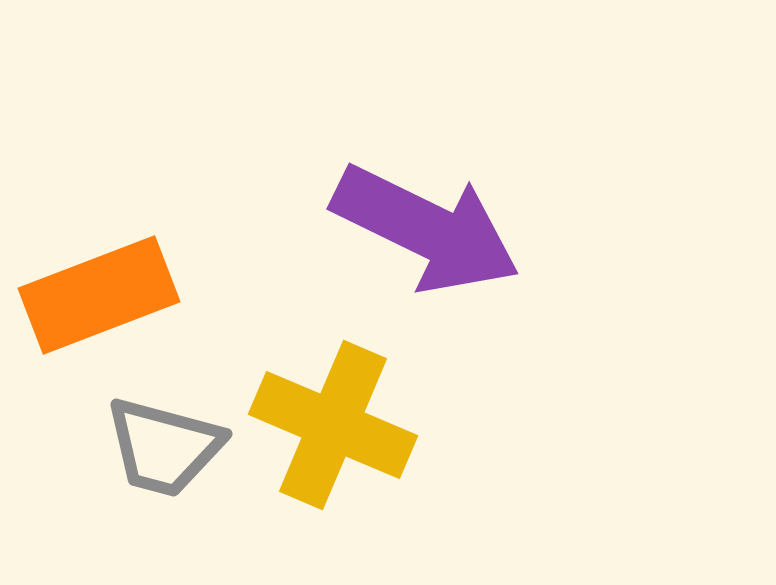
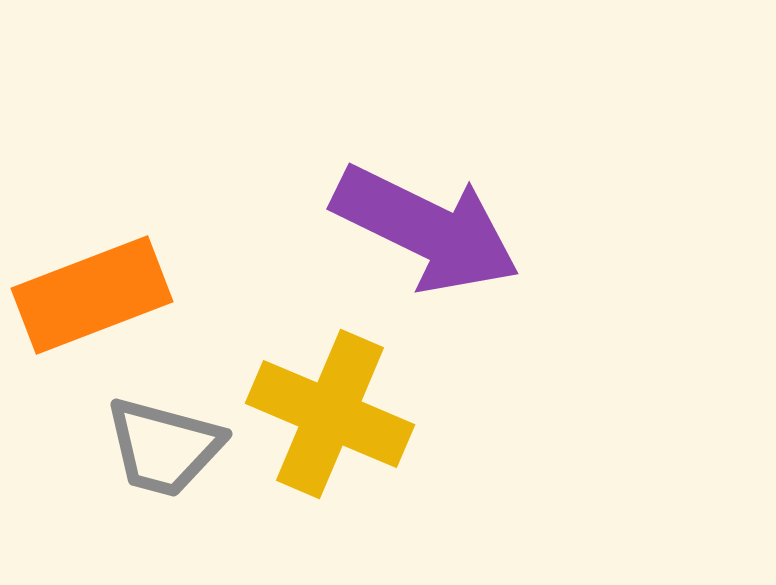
orange rectangle: moved 7 px left
yellow cross: moved 3 px left, 11 px up
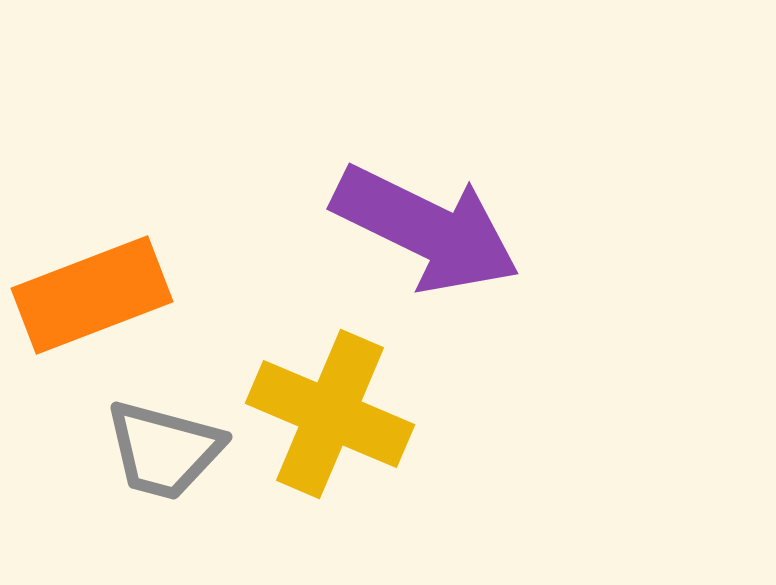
gray trapezoid: moved 3 px down
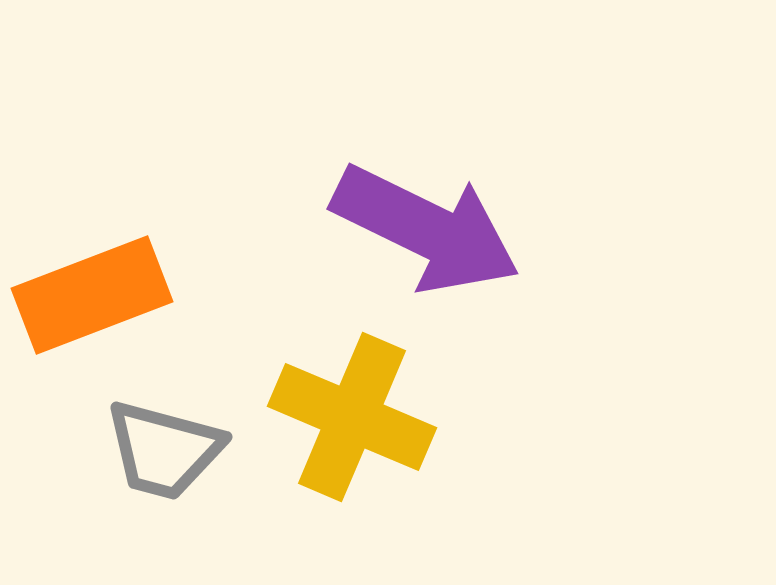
yellow cross: moved 22 px right, 3 px down
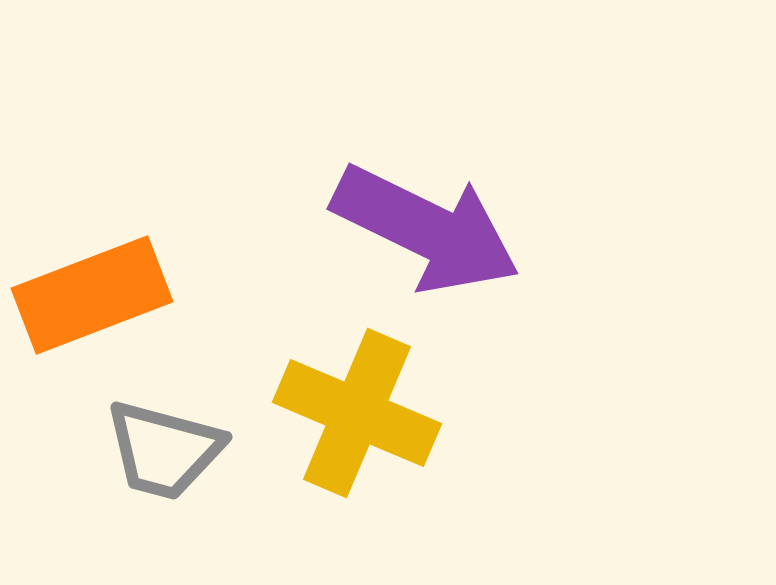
yellow cross: moved 5 px right, 4 px up
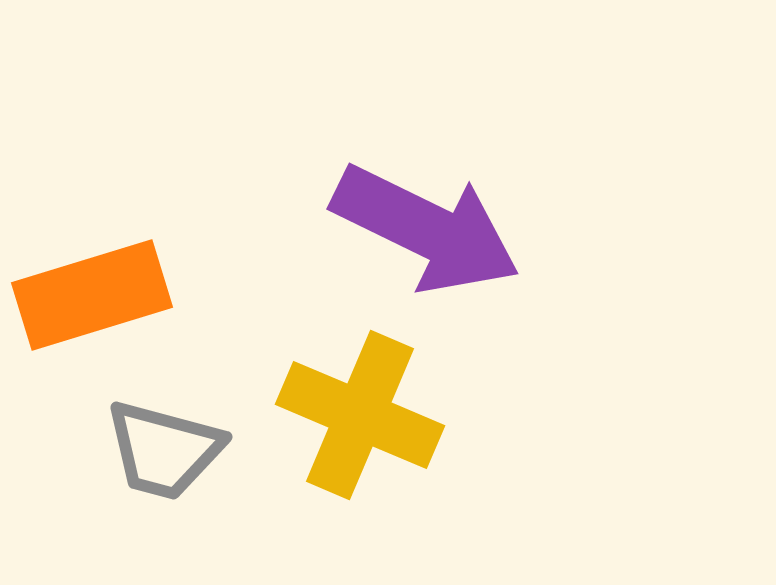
orange rectangle: rotated 4 degrees clockwise
yellow cross: moved 3 px right, 2 px down
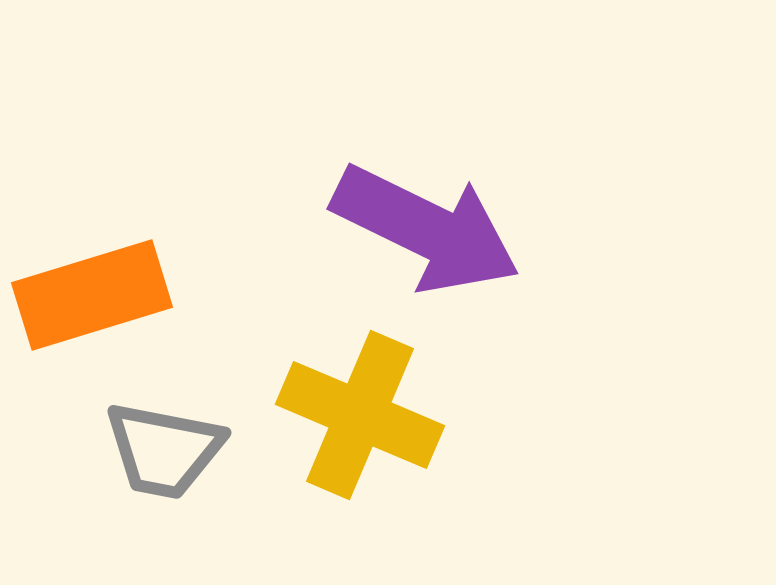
gray trapezoid: rotated 4 degrees counterclockwise
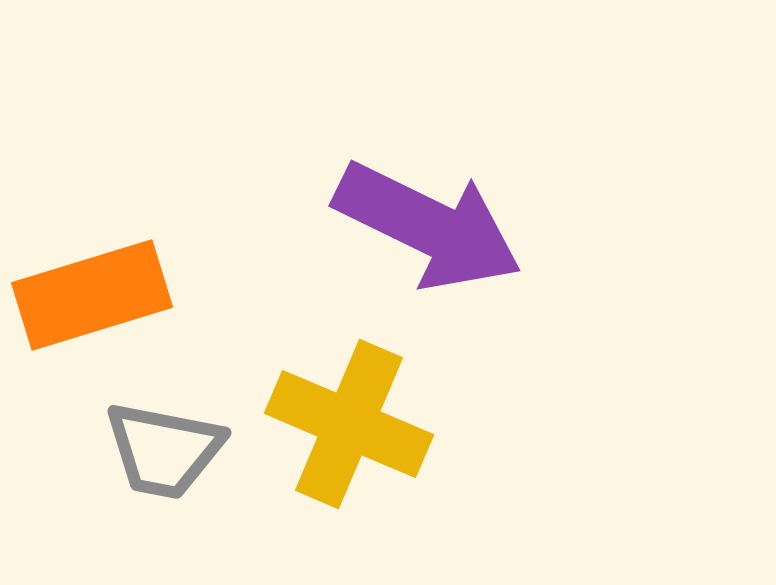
purple arrow: moved 2 px right, 3 px up
yellow cross: moved 11 px left, 9 px down
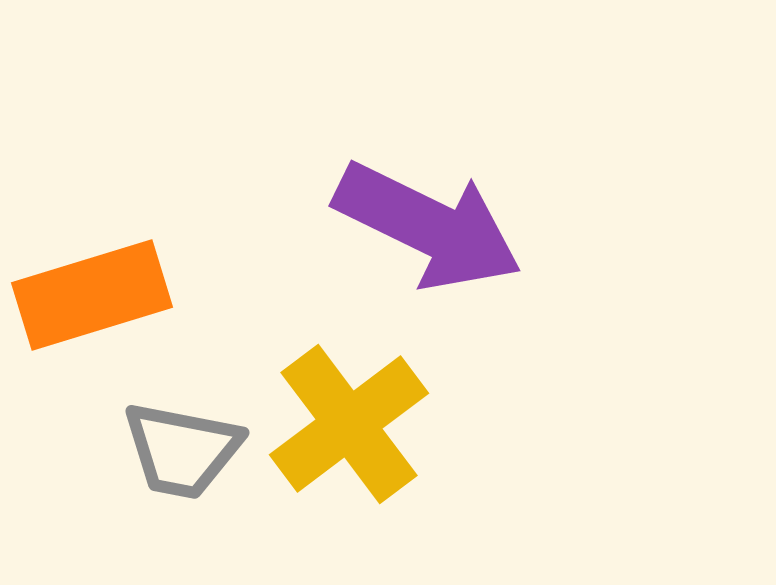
yellow cross: rotated 30 degrees clockwise
gray trapezoid: moved 18 px right
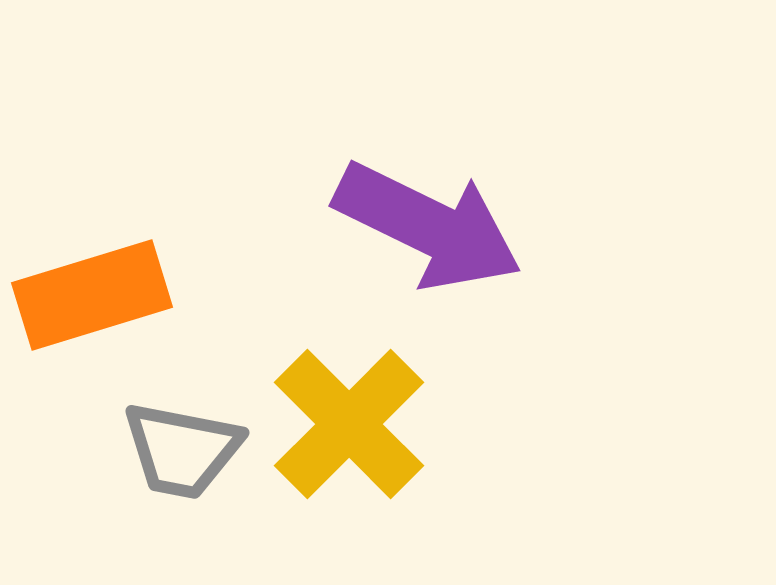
yellow cross: rotated 8 degrees counterclockwise
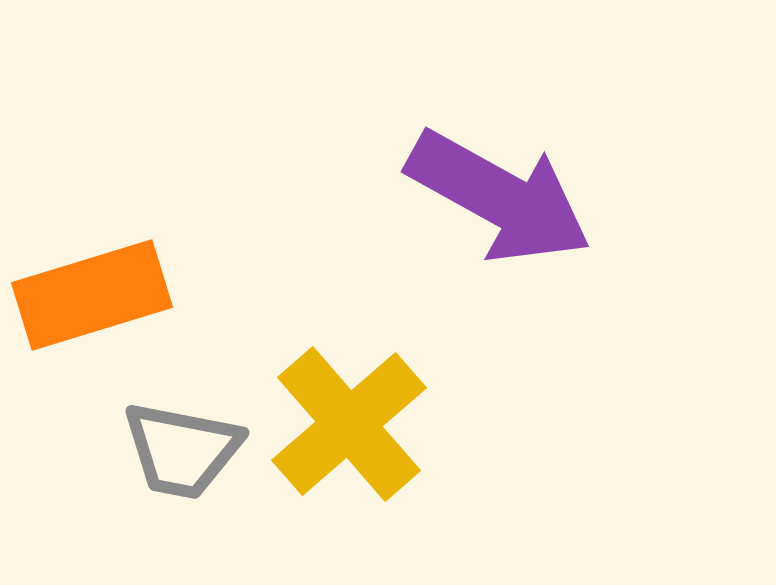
purple arrow: moved 71 px right, 29 px up; rotated 3 degrees clockwise
yellow cross: rotated 4 degrees clockwise
